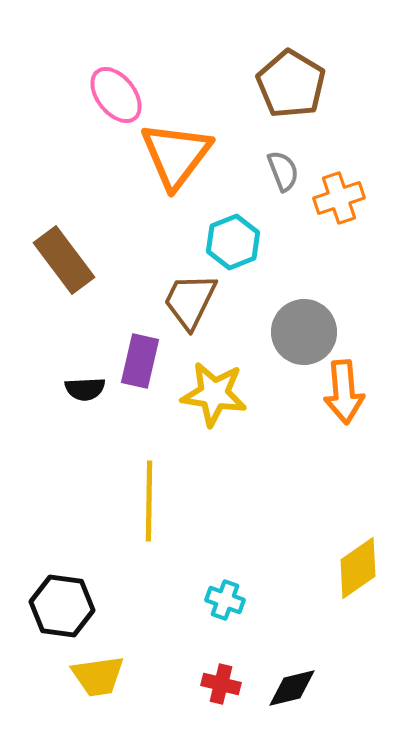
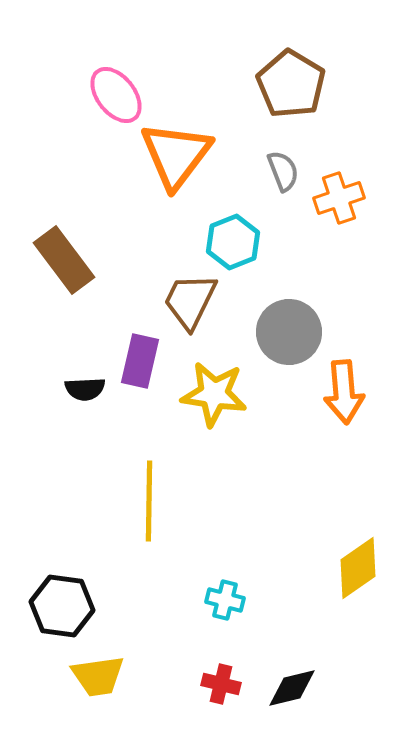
gray circle: moved 15 px left
cyan cross: rotated 6 degrees counterclockwise
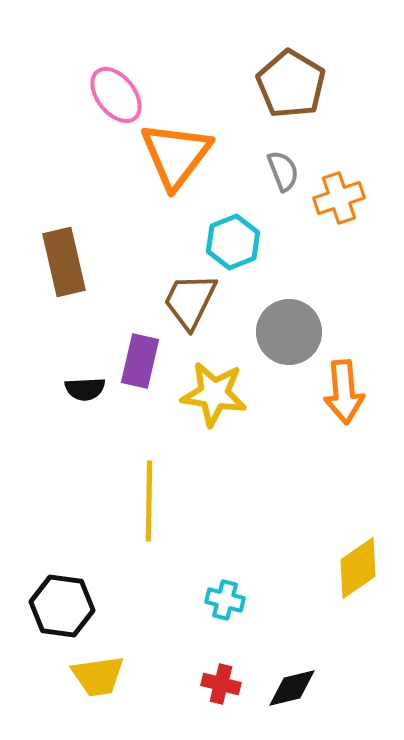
brown rectangle: moved 2 px down; rotated 24 degrees clockwise
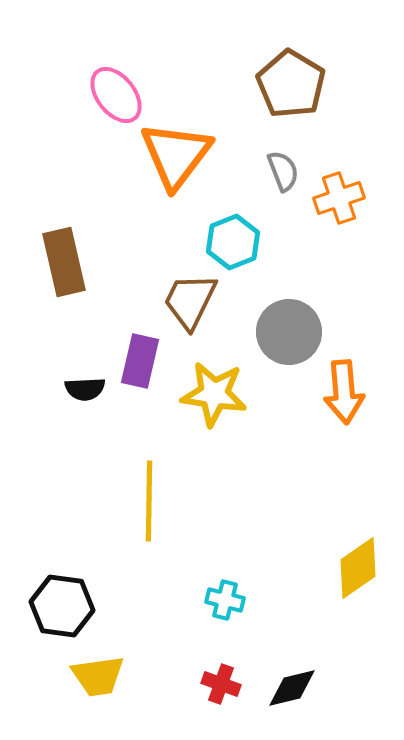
red cross: rotated 6 degrees clockwise
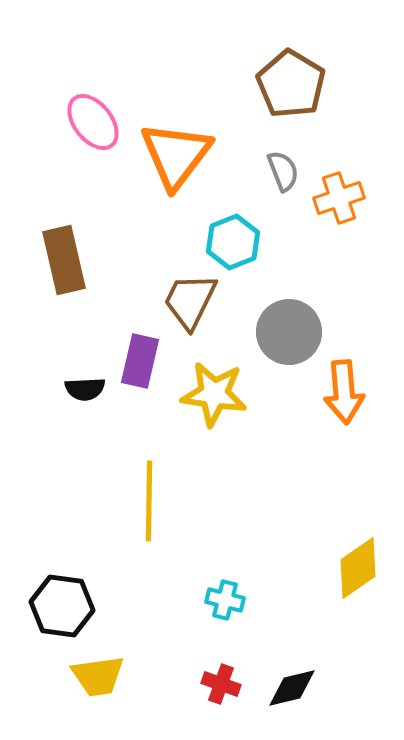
pink ellipse: moved 23 px left, 27 px down
brown rectangle: moved 2 px up
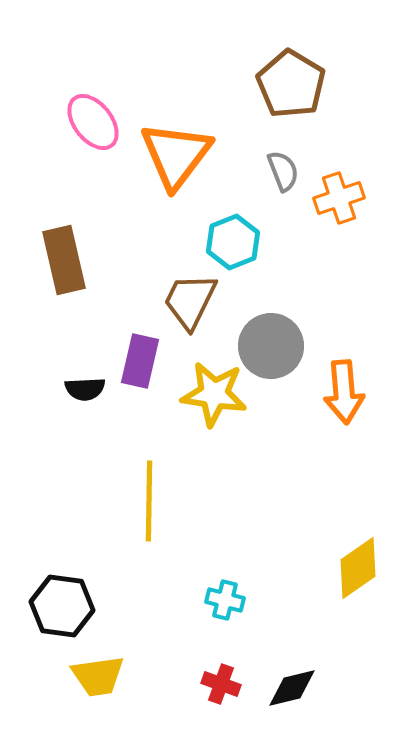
gray circle: moved 18 px left, 14 px down
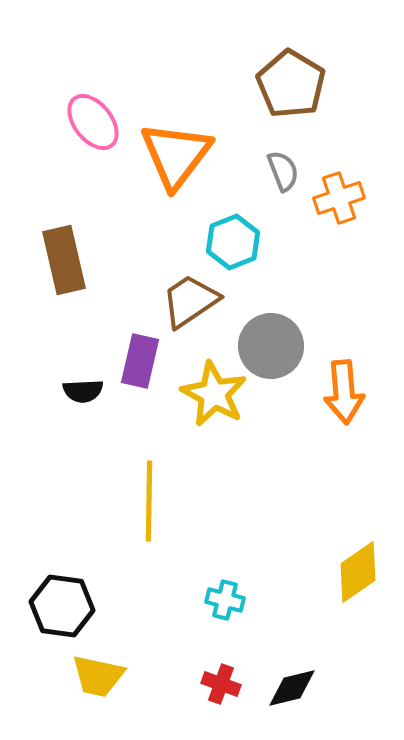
brown trapezoid: rotated 30 degrees clockwise
black semicircle: moved 2 px left, 2 px down
yellow star: rotated 20 degrees clockwise
yellow diamond: moved 4 px down
yellow trapezoid: rotated 20 degrees clockwise
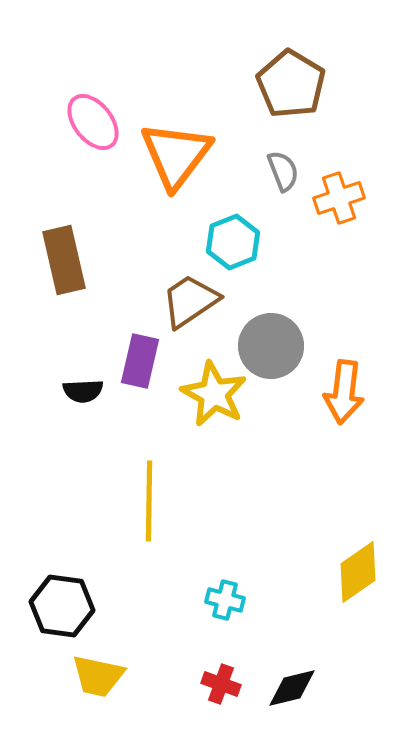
orange arrow: rotated 12 degrees clockwise
